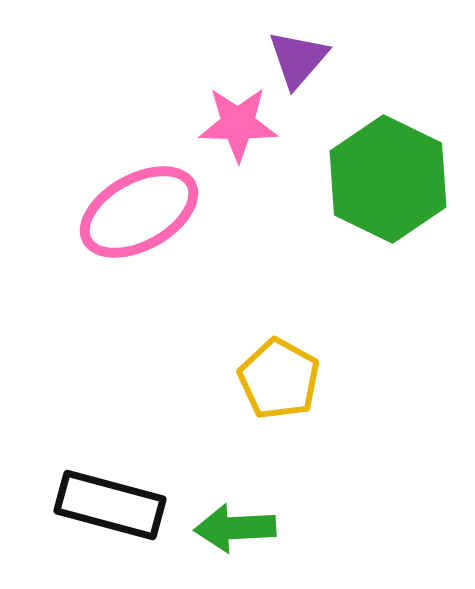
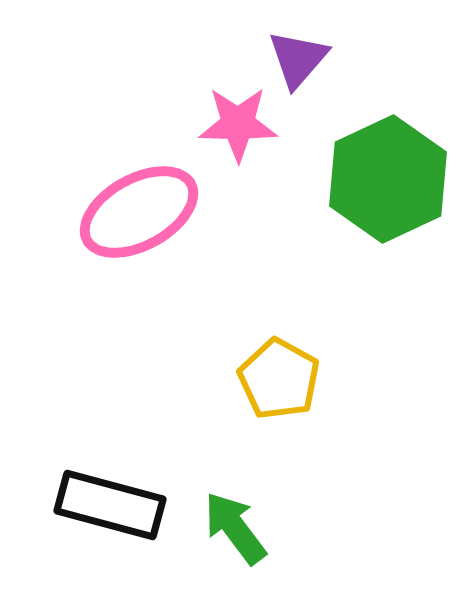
green hexagon: rotated 9 degrees clockwise
green arrow: rotated 56 degrees clockwise
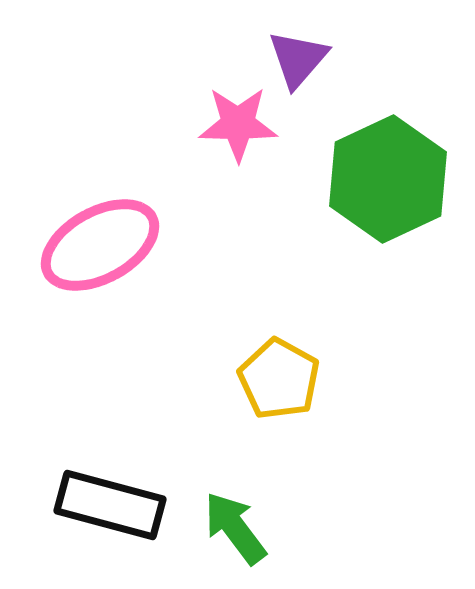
pink ellipse: moved 39 px left, 33 px down
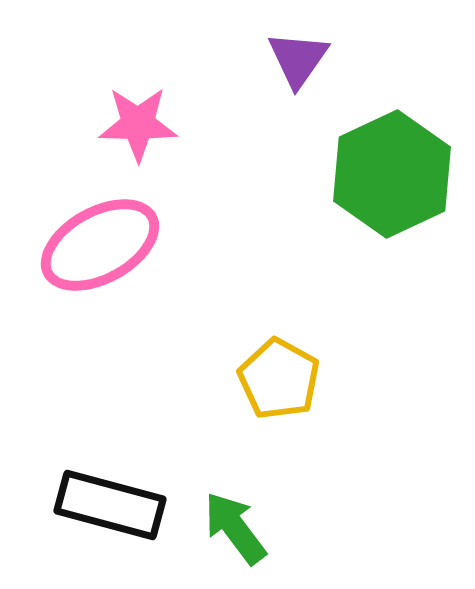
purple triangle: rotated 6 degrees counterclockwise
pink star: moved 100 px left
green hexagon: moved 4 px right, 5 px up
